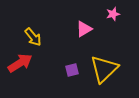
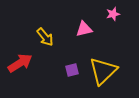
pink triangle: rotated 18 degrees clockwise
yellow arrow: moved 12 px right
yellow triangle: moved 1 px left, 2 px down
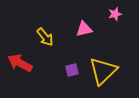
pink star: moved 2 px right
red arrow: rotated 120 degrees counterclockwise
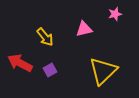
purple square: moved 22 px left; rotated 16 degrees counterclockwise
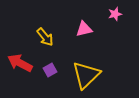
yellow triangle: moved 17 px left, 4 px down
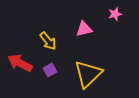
yellow arrow: moved 3 px right, 4 px down
yellow triangle: moved 2 px right, 1 px up
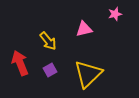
red arrow: rotated 40 degrees clockwise
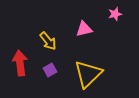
red arrow: rotated 15 degrees clockwise
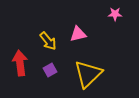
pink star: rotated 16 degrees clockwise
pink triangle: moved 6 px left, 5 px down
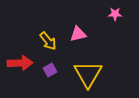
red arrow: rotated 95 degrees clockwise
yellow triangle: rotated 16 degrees counterclockwise
